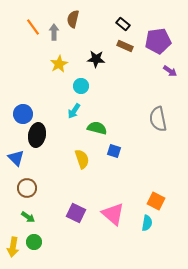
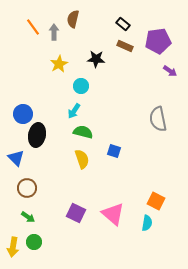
green semicircle: moved 14 px left, 4 px down
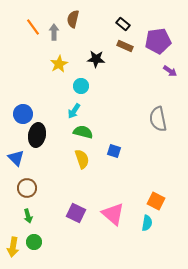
green arrow: moved 1 px up; rotated 40 degrees clockwise
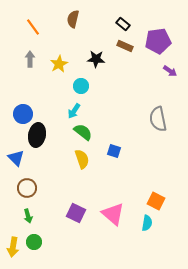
gray arrow: moved 24 px left, 27 px down
green semicircle: rotated 24 degrees clockwise
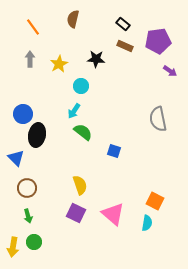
yellow semicircle: moved 2 px left, 26 px down
orange square: moved 1 px left
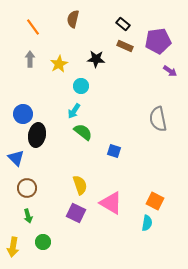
pink triangle: moved 2 px left, 11 px up; rotated 10 degrees counterclockwise
green circle: moved 9 px right
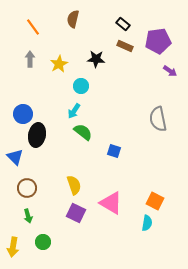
blue triangle: moved 1 px left, 1 px up
yellow semicircle: moved 6 px left
